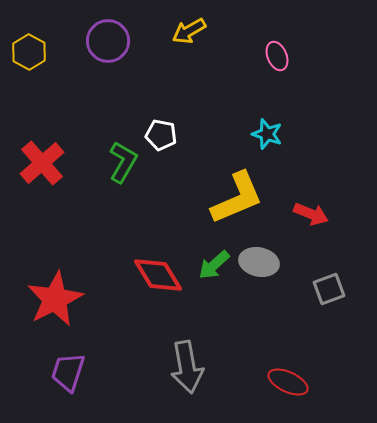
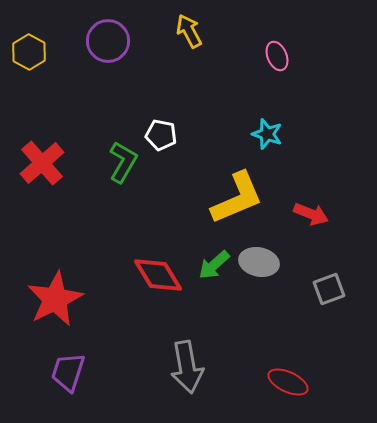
yellow arrow: rotated 92 degrees clockwise
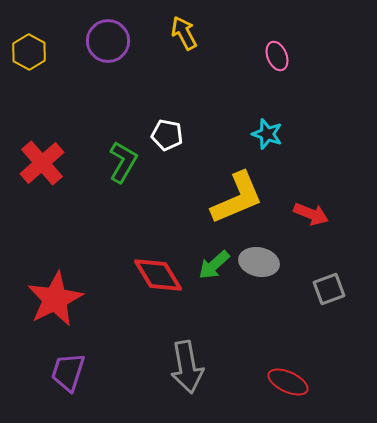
yellow arrow: moved 5 px left, 2 px down
white pentagon: moved 6 px right
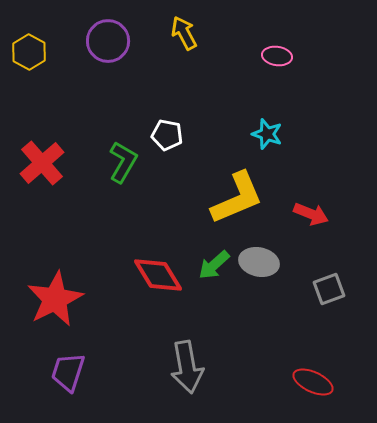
pink ellipse: rotated 60 degrees counterclockwise
red ellipse: moved 25 px right
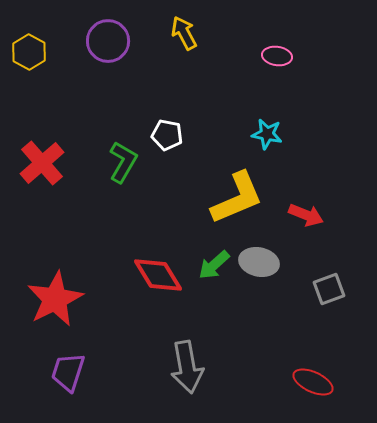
cyan star: rotated 8 degrees counterclockwise
red arrow: moved 5 px left, 1 px down
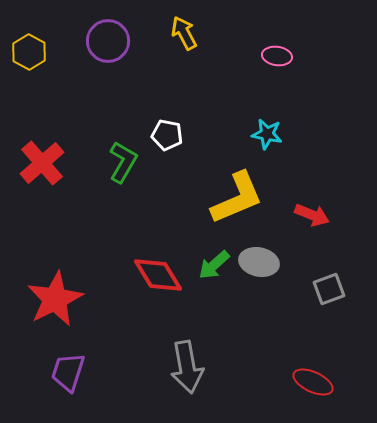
red arrow: moved 6 px right
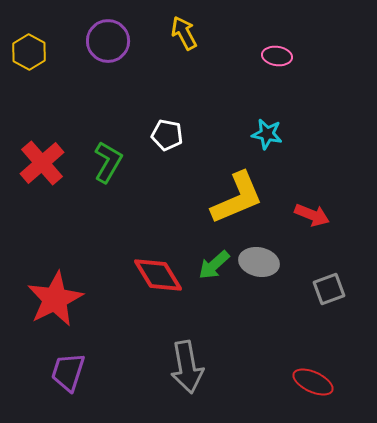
green L-shape: moved 15 px left
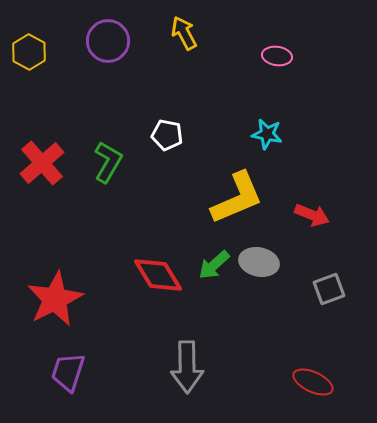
gray arrow: rotated 9 degrees clockwise
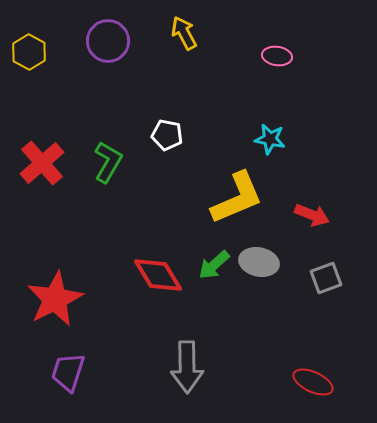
cyan star: moved 3 px right, 5 px down
gray square: moved 3 px left, 11 px up
